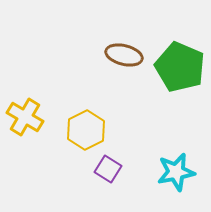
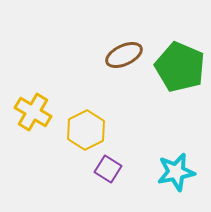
brown ellipse: rotated 39 degrees counterclockwise
yellow cross: moved 8 px right, 5 px up
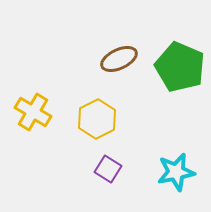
brown ellipse: moved 5 px left, 4 px down
yellow hexagon: moved 11 px right, 11 px up
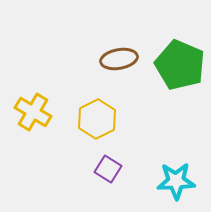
brown ellipse: rotated 15 degrees clockwise
green pentagon: moved 2 px up
cyan star: moved 9 px down; rotated 9 degrees clockwise
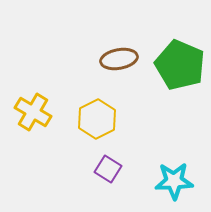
cyan star: moved 2 px left
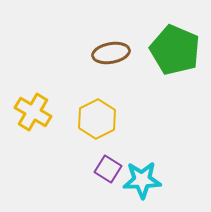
brown ellipse: moved 8 px left, 6 px up
green pentagon: moved 5 px left, 15 px up
cyan star: moved 32 px left, 1 px up
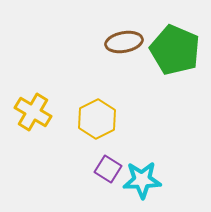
brown ellipse: moved 13 px right, 11 px up
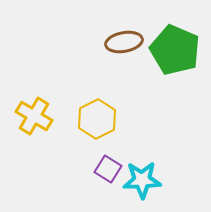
yellow cross: moved 1 px right, 4 px down
